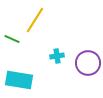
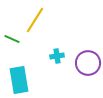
cyan rectangle: rotated 72 degrees clockwise
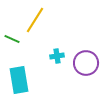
purple circle: moved 2 px left
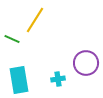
cyan cross: moved 1 px right, 23 px down
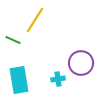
green line: moved 1 px right, 1 px down
purple circle: moved 5 px left
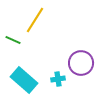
cyan rectangle: moved 5 px right; rotated 40 degrees counterclockwise
